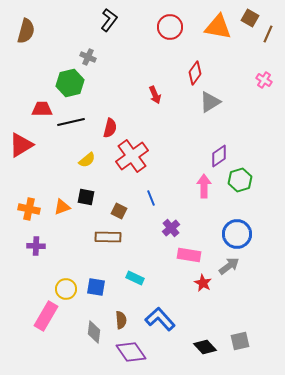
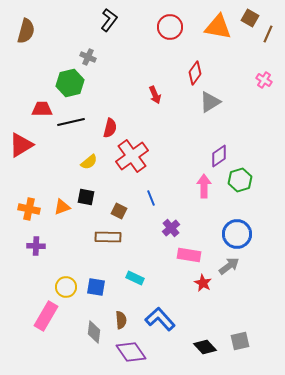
yellow semicircle at (87, 160): moved 2 px right, 2 px down
yellow circle at (66, 289): moved 2 px up
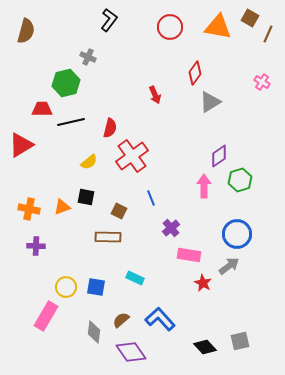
pink cross at (264, 80): moved 2 px left, 2 px down
green hexagon at (70, 83): moved 4 px left
brown semicircle at (121, 320): rotated 126 degrees counterclockwise
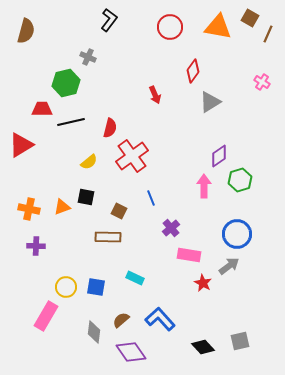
red diamond at (195, 73): moved 2 px left, 2 px up
black diamond at (205, 347): moved 2 px left
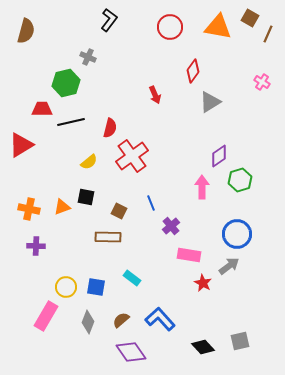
pink arrow at (204, 186): moved 2 px left, 1 px down
blue line at (151, 198): moved 5 px down
purple cross at (171, 228): moved 2 px up
cyan rectangle at (135, 278): moved 3 px left; rotated 12 degrees clockwise
gray diamond at (94, 332): moved 6 px left, 10 px up; rotated 15 degrees clockwise
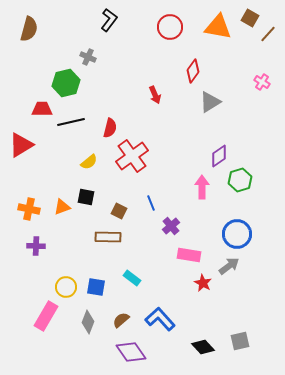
brown semicircle at (26, 31): moved 3 px right, 2 px up
brown line at (268, 34): rotated 18 degrees clockwise
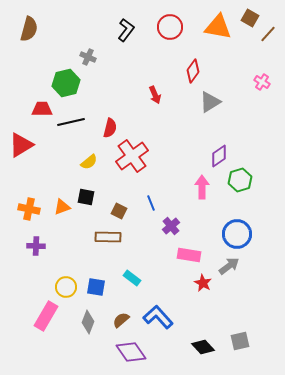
black L-shape at (109, 20): moved 17 px right, 10 px down
blue L-shape at (160, 319): moved 2 px left, 2 px up
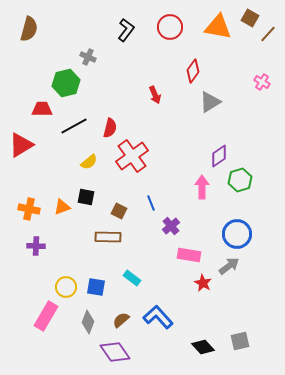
black line at (71, 122): moved 3 px right, 4 px down; rotated 16 degrees counterclockwise
purple diamond at (131, 352): moved 16 px left
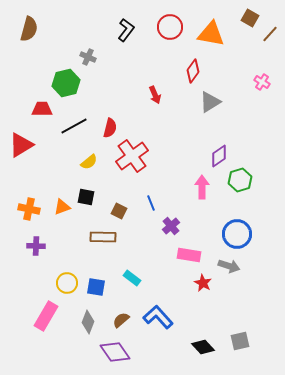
orange triangle at (218, 27): moved 7 px left, 7 px down
brown line at (268, 34): moved 2 px right
brown rectangle at (108, 237): moved 5 px left
gray arrow at (229, 266): rotated 55 degrees clockwise
yellow circle at (66, 287): moved 1 px right, 4 px up
